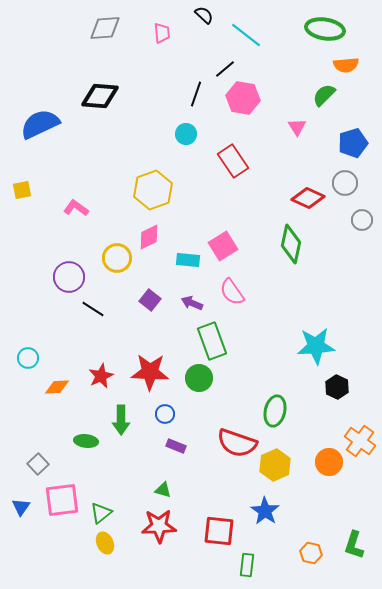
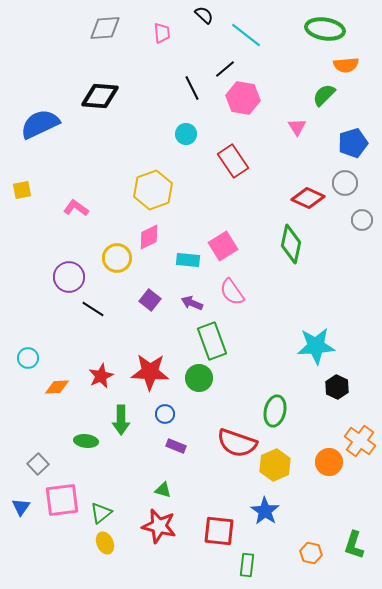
black line at (196, 94): moved 4 px left, 6 px up; rotated 45 degrees counterclockwise
red star at (159, 526): rotated 16 degrees clockwise
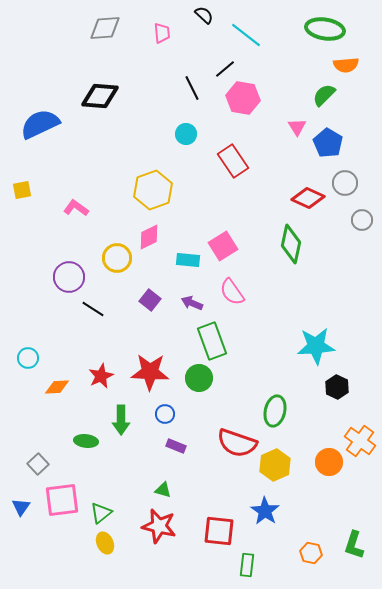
blue pentagon at (353, 143): moved 25 px left; rotated 24 degrees counterclockwise
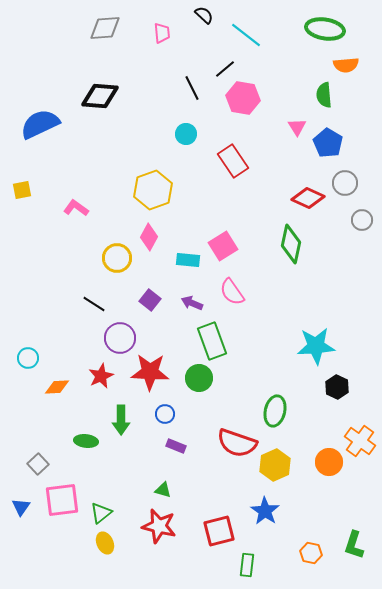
green semicircle at (324, 95): rotated 50 degrees counterclockwise
pink diamond at (149, 237): rotated 36 degrees counterclockwise
purple circle at (69, 277): moved 51 px right, 61 px down
black line at (93, 309): moved 1 px right, 5 px up
red square at (219, 531): rotated 20 degrees counterclockwise
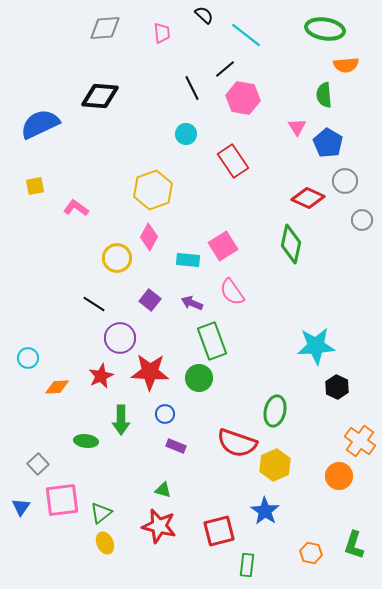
gray circle at (345, 183): moved 2 px up
yellow square at (22, 190): moved 13 px right, 4 px up
orange circle at (329, 462): moved 10 px right, 14 px down
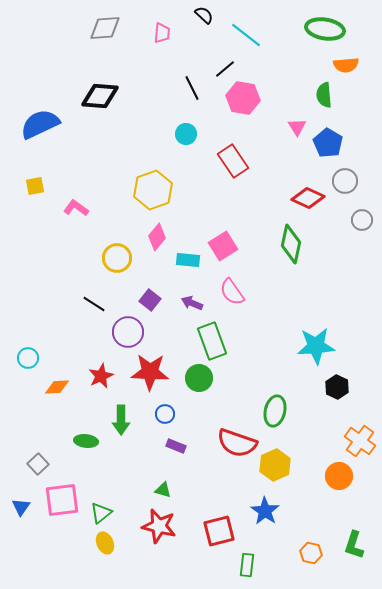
pink trapezoid at (162, 33): rotated 10 degrees clockwise
pink diamond at (149, 237): moved 8 px right; rotated 12 degrees clockwise
purple circle at (120, 338): moved 8 px right, 6 px up
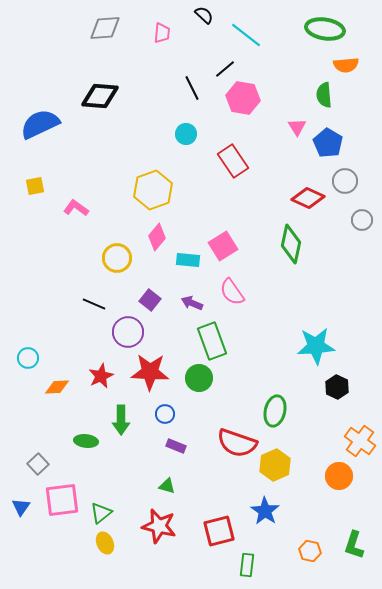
black line at (94, 304): rotated 10 degrees counterclockwise
green triangle at (163, 490): moved 4 px right, 4 px up
orange hexagon at (311, 553): moved 1 px left, 2 px up
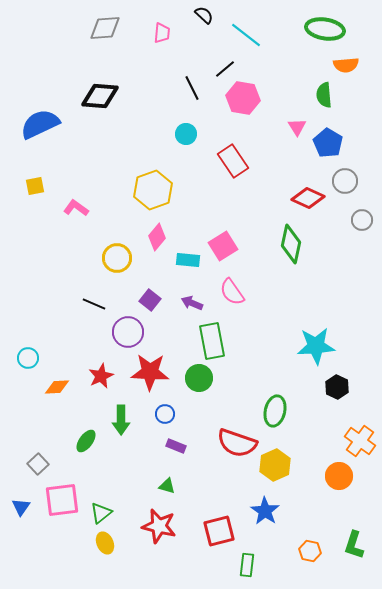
green rectangle at (212, 341): rotated 9 degrees clockwise
green ellipse at (86, 441): rotated 60 degrees counterclockwise
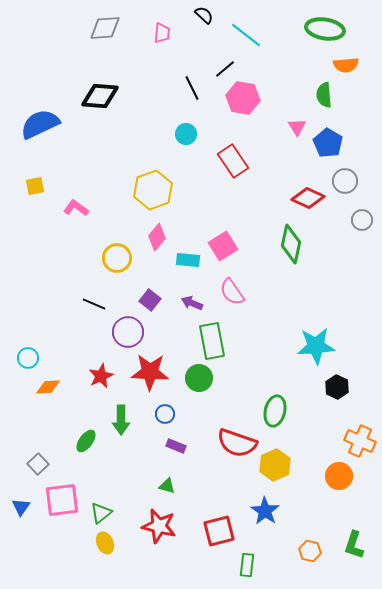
orange diamond at (57, 387): moved 9 px left
orange cross at (360, 441): rotated 12 degrees counterclockwise
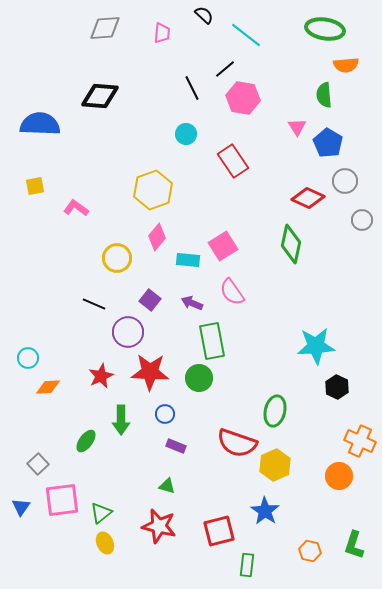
blue semicircle at (40, 124): rotated 27 degrees clockwise
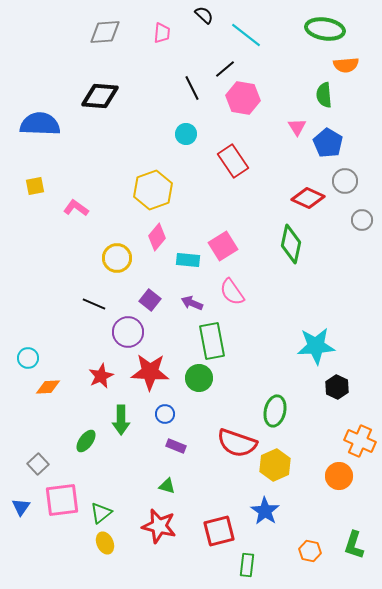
gray diamond at (105, 28): moved 4 px down
